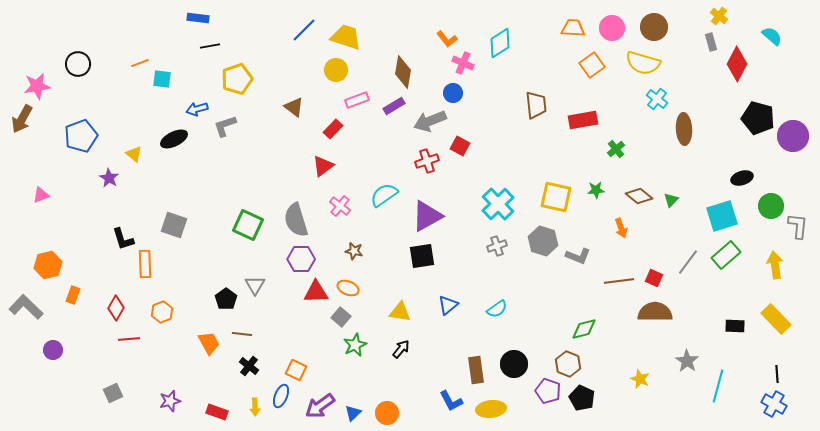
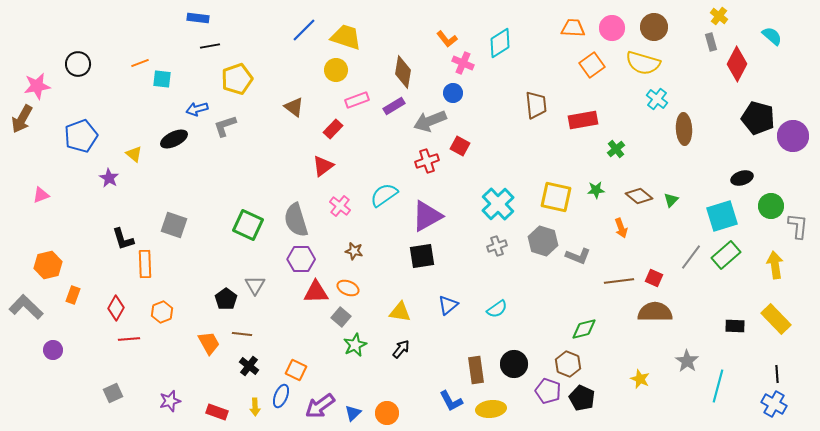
gray line at (688, 262): moved 3 px right, 5 px up
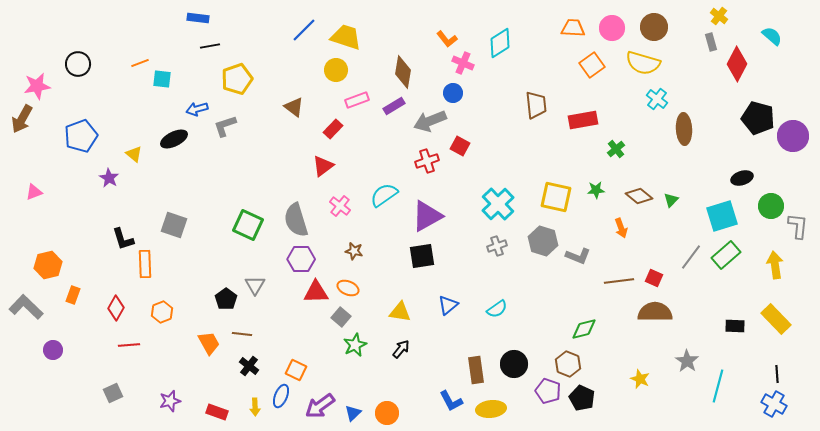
pink triangle at (41, 195): moved 7 px left, 3 px up
red line at (129, 339): moved 6 px down
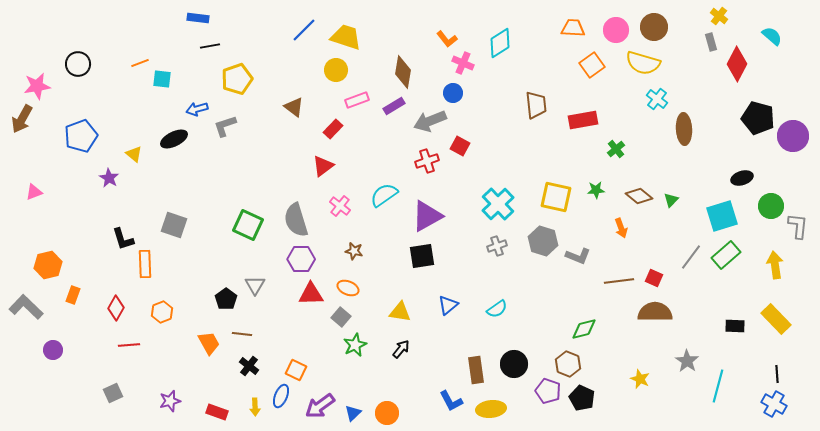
pink circle at (612, 28): moved 4 px right, 2 px down
red triangle at (316, 292): moved 5 px left, 2 px down
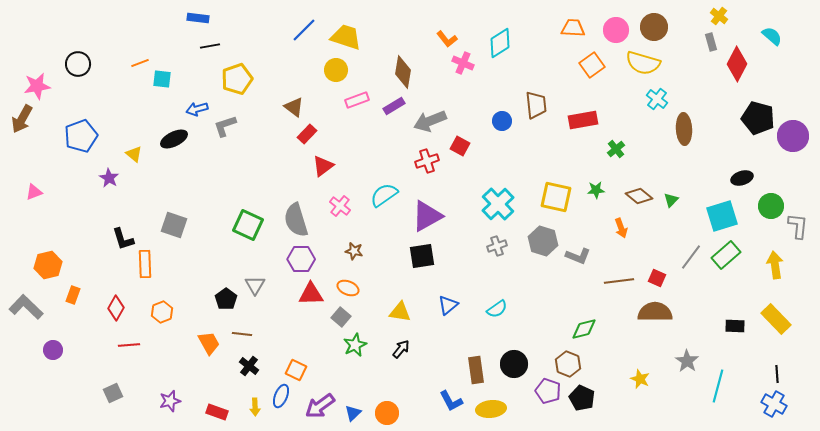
blue circle at (453, 93): moved 49 px right, 28 px down
red rectangle at (333, 129): moved 26 px left, 5 px down
red square at (654, 278): moved 3 px right
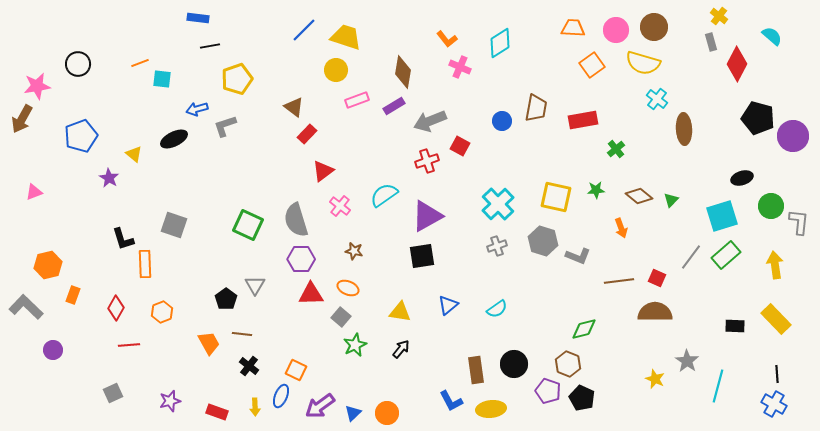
pink cross at (463, 63): moved 3 px left, 4 px down
brown trapezoid at (536, 105): moved 3 px down; rotated 16 degrees clockwise
red triangle at (323, 166): moved 5 px down
gray L-shape at (798, 226): moved 1 px right, 4 px up
yellow star at (640, 379): moved 15 px right
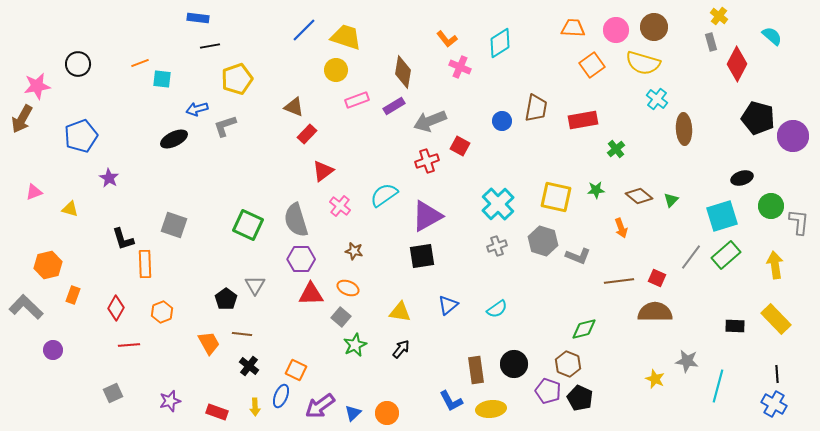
brown triangle at (294, 107): rotated 15 degrees counterclockwise
yellow triangle at (134, 154): moved 64 px left, 55 px down; rotated 24 degrees counterclockwise
gray star at (687, 361): rotated 25 degrees counterclockwise
black pentagon at (582, 398): moved 2 px left
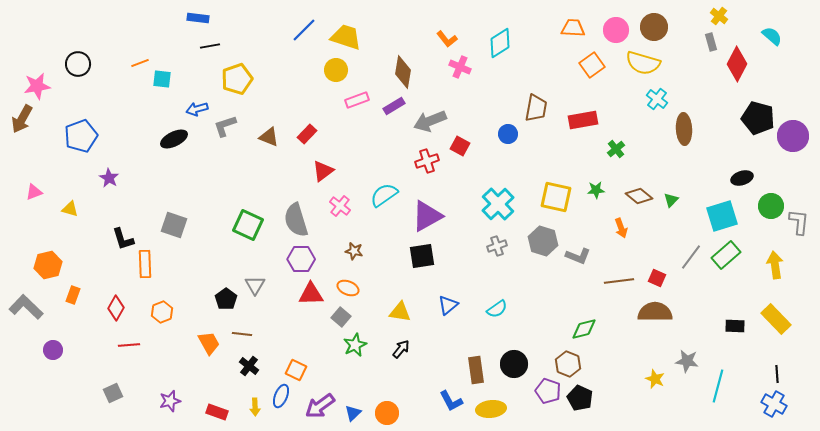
brown triangle at (294, 107): moved 25 px left, 30 px down
blue circle at (502, 121): moved 6 px right, 13 px down
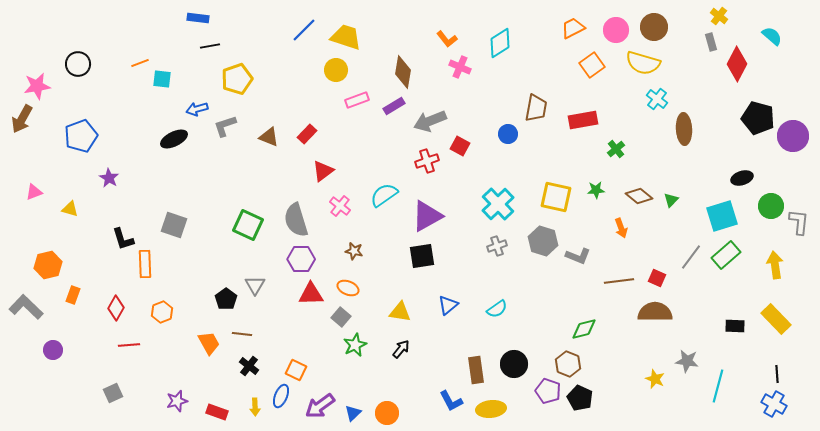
orange trapezoid at (573, 28): rotated 30 degrees counterclockwise
purple star at (170, 401): moved 7 px right
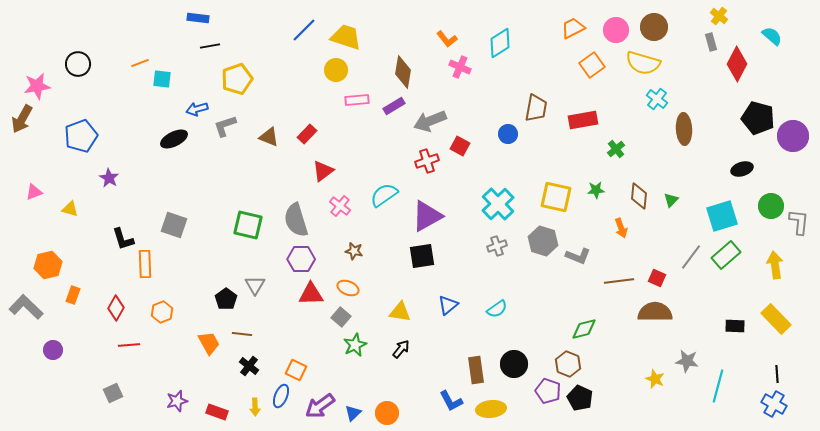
pink rectangle at (357, 100): rotated 15 degrees clockwise
black ellipse at (742, 178): moved 9 px up
brown diamond at (639, 196): rotated 56 degrees clockwise
green square at (248, 225): rotated 12 degrees counterclockwise
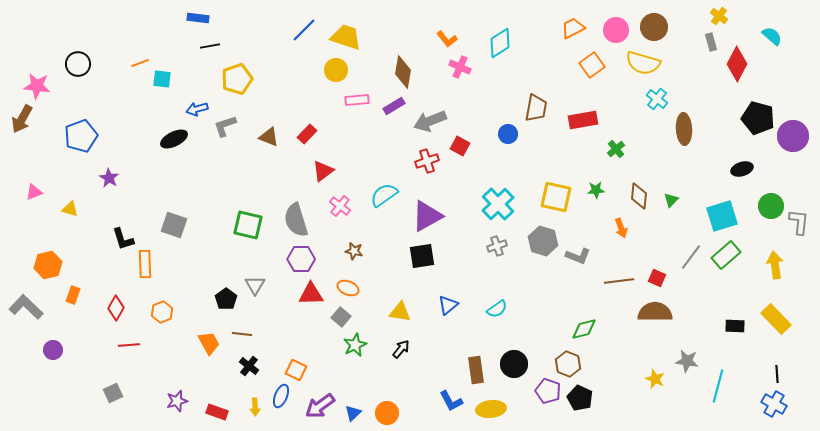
pink star at (37, 86): rotated 16 degrees clockwise
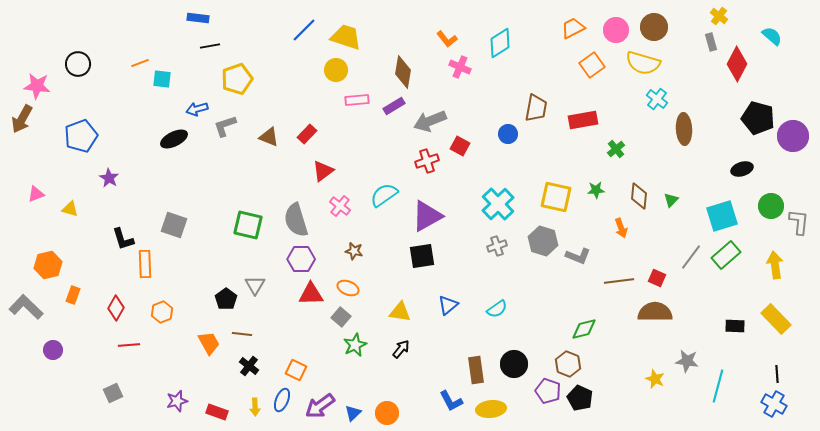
pink triangle at (34, 192): moved 2 px right, 2 px down
blue ellipse at (281, 396): moved 1 px right, 4 px down
